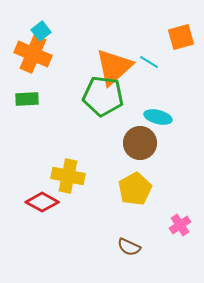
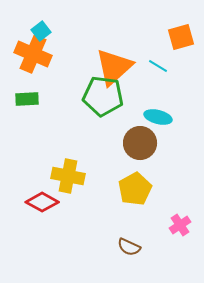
cyan line: moved 9 px right, 4 px down
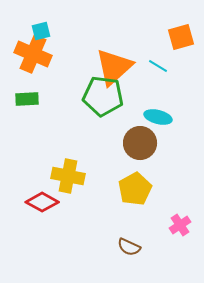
cyan square: rotated 24 degrees clockwise
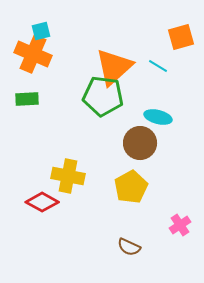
yellow pentagon: moved 4 px left, 2 px up
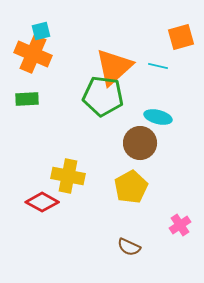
cyan line: rotated 18 degrees counterclockwise
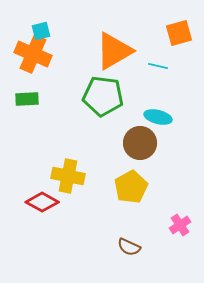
orange square: moved 2 px left, 4 px up
orange triangle: moved 16 px up; rotated 12 degrees clockwise
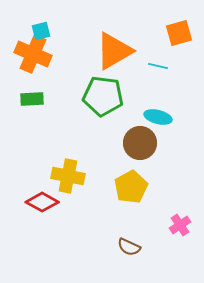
green rectangle: moved 5 px right
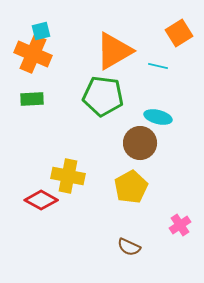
orange square: rotated 16 degrees counterclockwise
red diamond: moved 1 px left, 2 px up
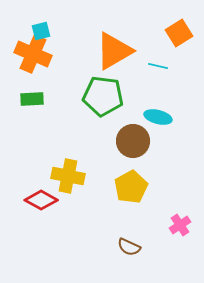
brown circle: moved 7 px left, 2 px up
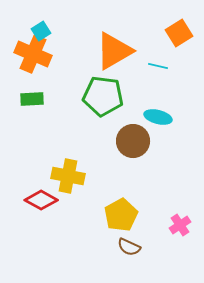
cyan square: rotated 18 degrees counterclockwise
yellow pentagon: moved 10 px left, 28 px down
